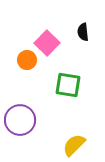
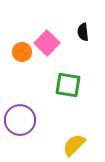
orange circle: moved 5 px left, 8 px up
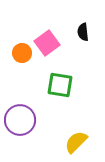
pink square: rotated 10 degrees clockwise
orange circle: moved 1 px down
green square: moved 8 px left
yellow semicircle: moved 2 px right, 3 px up
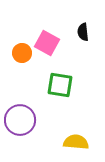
pink square: rotated 25 degrees counterclockwise
yellow semicircle: rotated 50 degrees clockwise
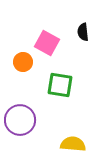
orange circle: moved 1 px right, 9 px down
yellow semicircle: moved 3 px left, 2 px down
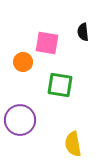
pink square: rotated 20 degrees counterclockwise
yellow semicircle: rotated 105 degrees counterclockwise
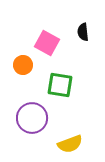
pink square: rotated 20 degrees clockwise
orange circle: moved 3 px down
purple circle: moved 12 px right, 2 px up
yellow semicircle: moved 3 px left; rotated 100 degrees counterclockwise
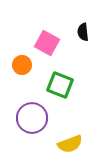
orange circle: moved 1 px left
green square: rotated 12 degrees clockwise
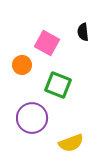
green square: moved 2 px left
yellow semicircle: moved 1 px right, 1 px up
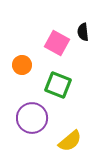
pink square: moved 10 px right
yellow semicircle: moved 1 px left, 2 px up; rotated 20 degrees counterclockwise
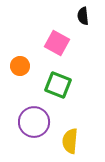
black semicircle: moved 16 px up
orange circle: moved 2 px left, 1 px down
purple circle: moved 2 px right, 4 px down
yellow semicircle: rotated 135 degrees clockwise
